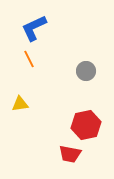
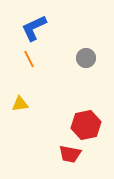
gray circle: moved 13 px up
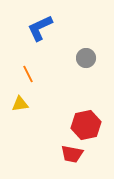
blue L-shape: moved 6 px right
orange line: moved 1 px left, 15 px down
red trapezoid: moved 2 px right
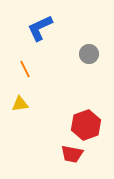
gray circle: moved 3 px right, 4 px up
orange line: moved 3 px left, 5 px up
red hexagon: rotated 8 degrees counterclockwise
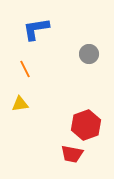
blue L-shape: moved 4 px left, 1 px down; rotated 16 degrees clockwise
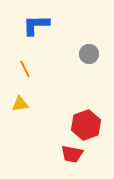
blue L-shape: moved 4 px up; rotated 8 degrees clockwise
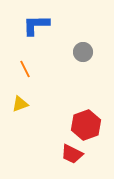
gray circle: moved 6 px left, 2 px up
yellow triangle: rotated 12 degrees counterclockwise
red trapezoid: rotated 15 degrees clockwise
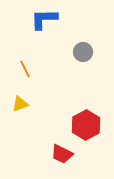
blue L-shape: moved 8 px right, 6 px up
red hexagon: rotated 8 degrees counterclockwise
red trapezoid: moved 10 px left
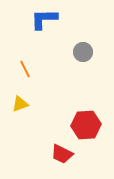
red hexagon: rotated 24 degrees clockwise
